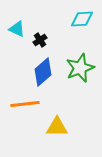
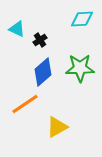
green star: rotated 20 degrees clockwise
orange line: rotated 28 degrees counterclockwise
yellow triangle: rotated 30 degrees counterclockwise
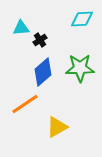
cyan triangle: moved 4 px right, 1 px up; rotated 30 degrees counterclockwise
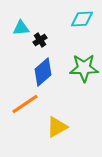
green star: moved 4 px right
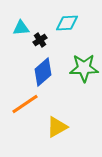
cyan diamond: moved 15 px left, 4 px down
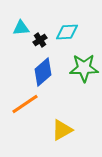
cyan diamond: moved 9 px down
yellow triangle: moved 5 px right, 3 px down
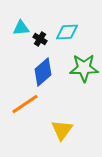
black cross: moved 1 px up; rotated 24 degrees counterclockwise
yellow triangle: rotated 25 degrees counterclockwise
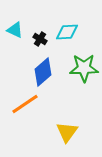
cyan triangle: moved 6 px left, 2 px down; rotated 30 degrees clockwise
yellow triangle: moved 5 px right, 2 px down
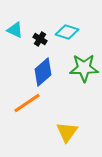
cyan diamond: rotated 20 degrees clockwise
orange line: moved 2 px right, 1 px up
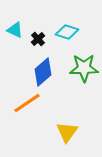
black cross: moved 2 px left; rotated 16 degrees clockwise
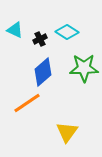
cyan diamond: rotated 15 degrees clockwise
black cross: moved 2 px right; rotated 16 degrees clockwise
